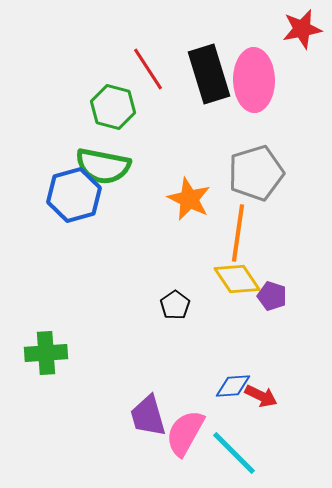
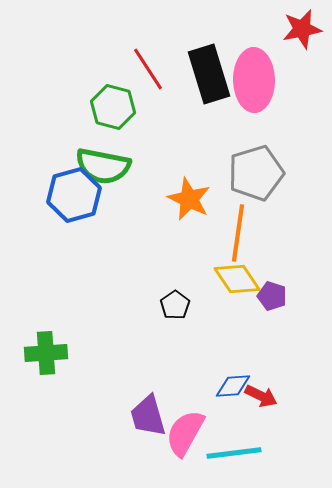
cyan line: rotated 52 degrees counterclockwise
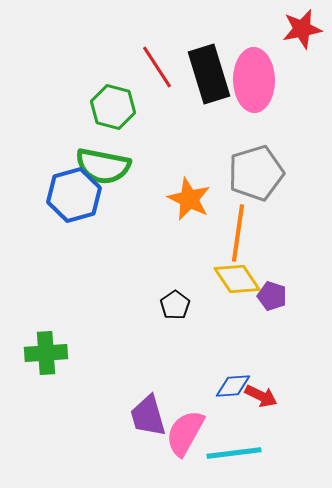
red line: moved 9 px right, 2 px up
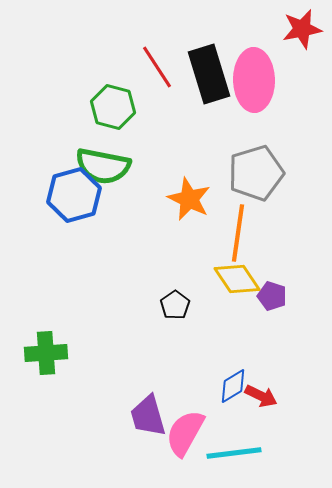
blue diamond: rotated 27 degrees counterclockwise
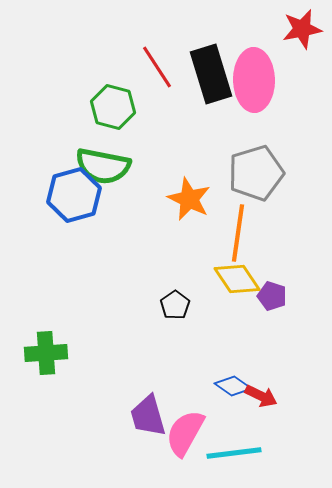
black rectangle: moved 2 px right
blue diamond: rotated 66 degrees clockwise
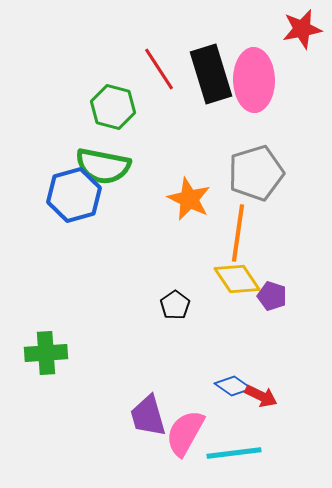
red line: moved 2 px right, 2 px down
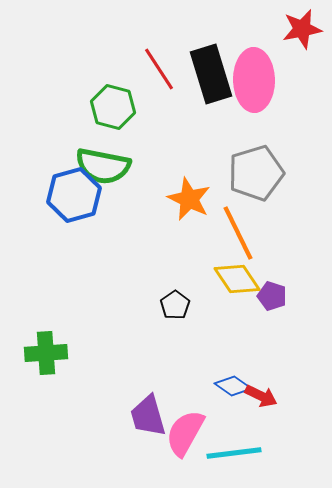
orange line: rotated 34 degrees counterclockwise
